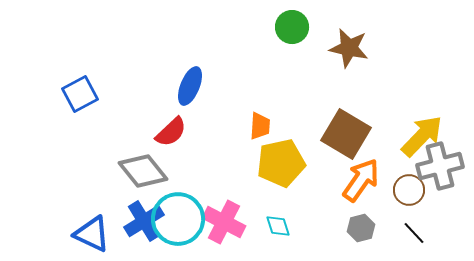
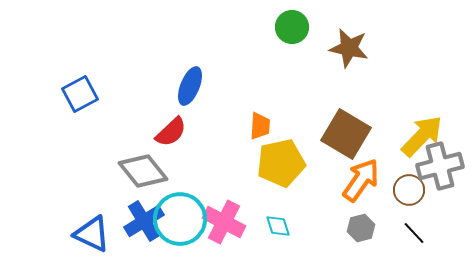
cyan circle: moved 2 px right
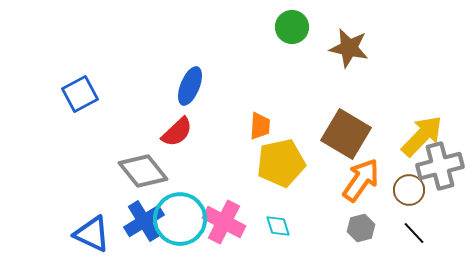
red semicircle: moved 6 px right
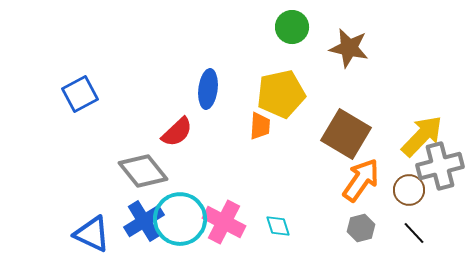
blue ellipse: moved 18 px right, 3 px down; rotated 15 degrees counterclockwise
yellow pentagon: moved 69 px up
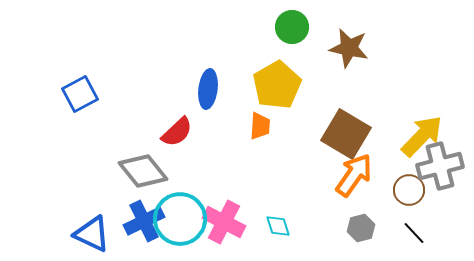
yellow pentagon: moved 4 px left, 9 px up; rotated 18 degrees counterclockwise
orange arrow: moved 7 px left, 5 px up
blue cross: rotated 6 degrees clockwise
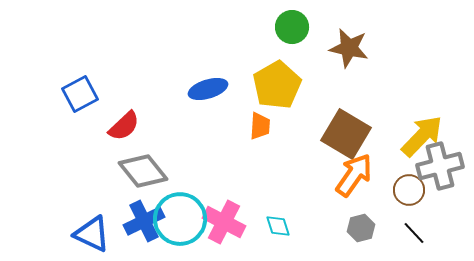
blue ellipse: rotated 66 degrees clockwise
red semicircle: moved 53 px left, 6 px up
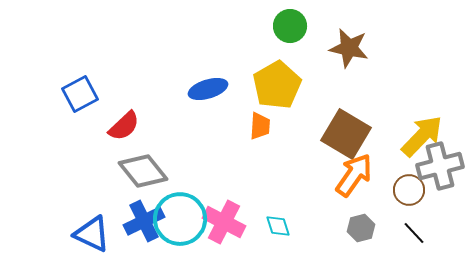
green circle: moved 2 px left, 1 px up
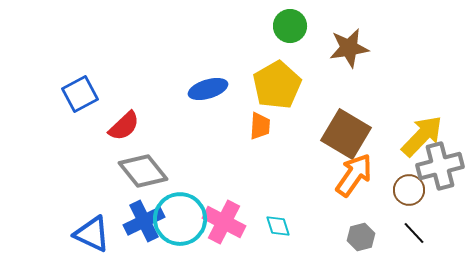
brown star: rotated 21 degrees counterclockwise
gray hexagon: moved 9 px down
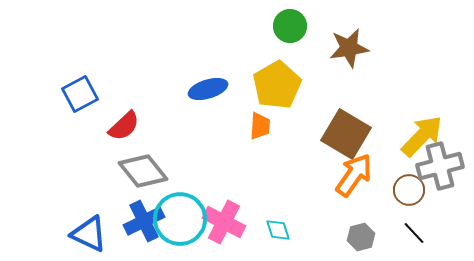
cyan diamond: moved 4 px down
blue triangle: moved 3 px left
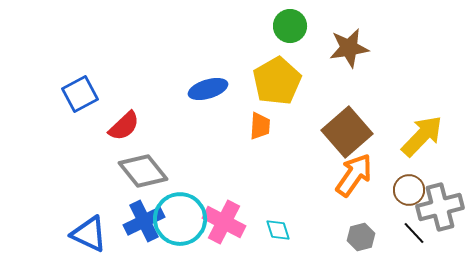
yellow pentagon: moved 4 px up
brown square: moved 1 px right, 2 px up; rotated 18 degrees clockwise
gray cross: moved 41 px down
